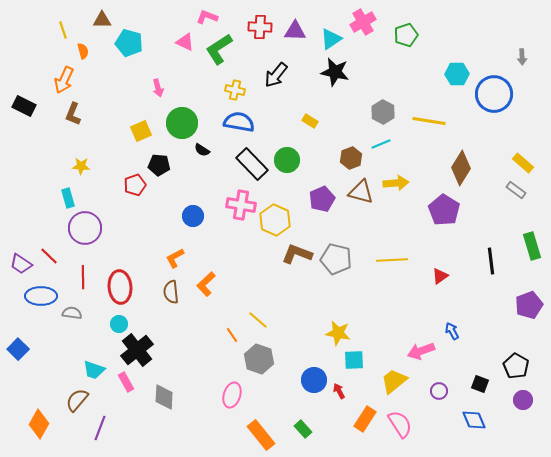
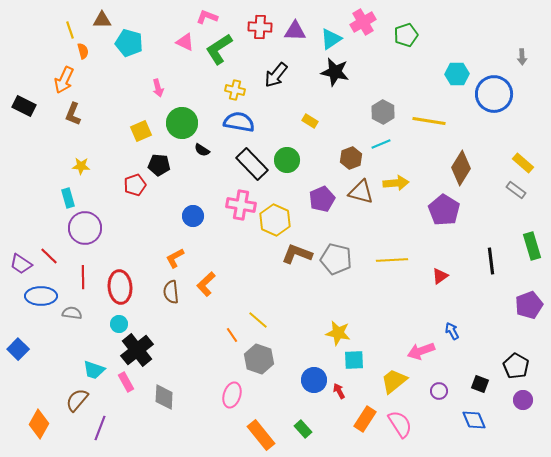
yellow line at (63, 30): moved 7 px right
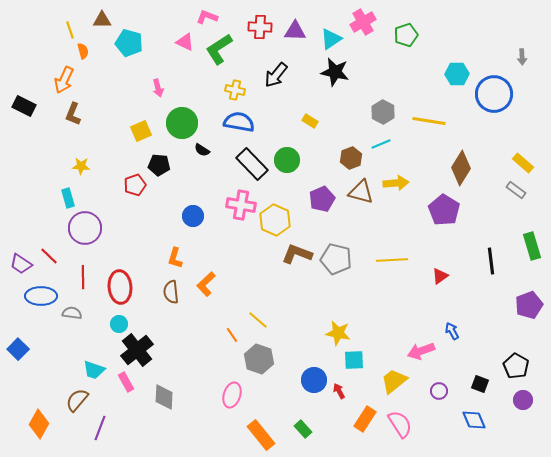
orange L-shape at (175, 258): rotated 45 degrees counterclockwise
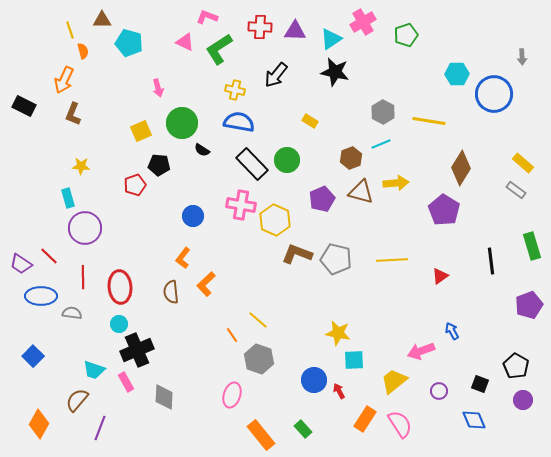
orange L-shape at (175, 258): moved 8 px right; rotated 20 degrees clockwise
blue square at (18, 349): moved 15 px right, 7 px down
black cross at (137, 350): rotated 16 degrees clockwise
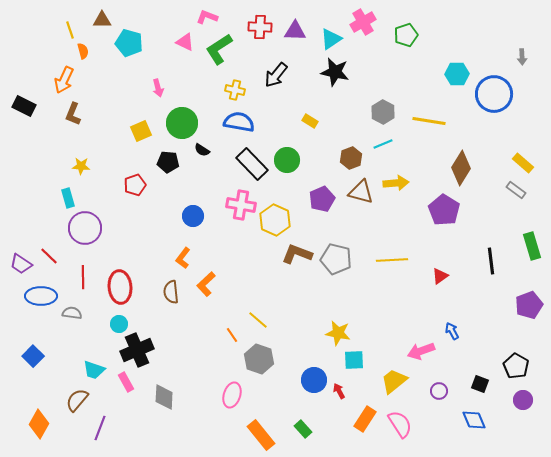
cyan line at (381, 144): moved 2 px right
black pentagon at (159, 165): moved 9 px right, 3 px up
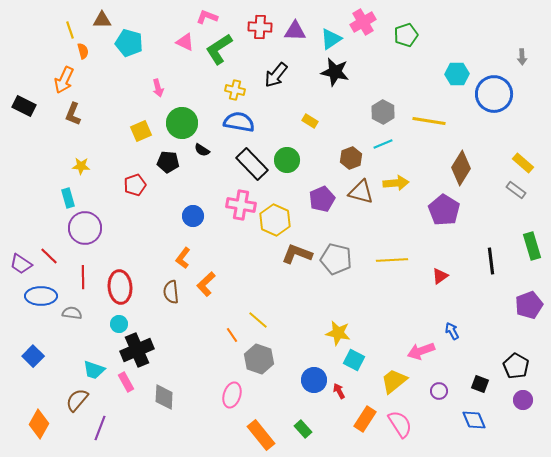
cyan square at (354, 360): rotated 30 degrees clockwise
